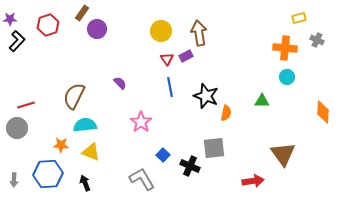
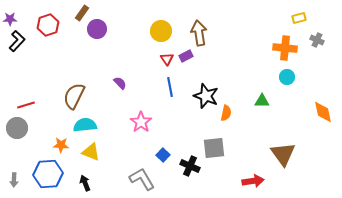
orange diamond: rotated 15 degrees counterclockwise
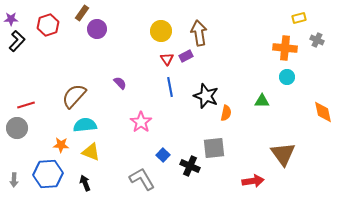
purple star: moved 1 px right
brown semicircle: rotated 16 degrees clockwise
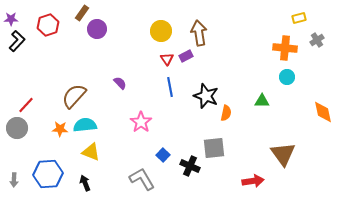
gray cross: rotated 32 degrees clockwise
red line: rotated 30 degrees counterclockwise
orange star: moved 1 px left, 16 px up
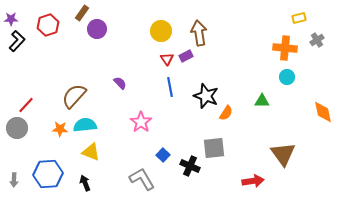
orange semicircle: rotated 21 degrees clockwise
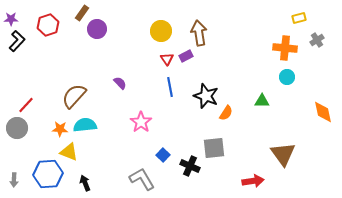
yellow triangle: moved 22 px left
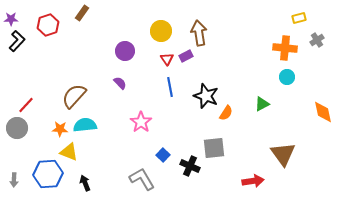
purple circle: moved 28 px right, 22 px down
green triangle: moved 3 px down; rotated 28 degrees counterclockwise
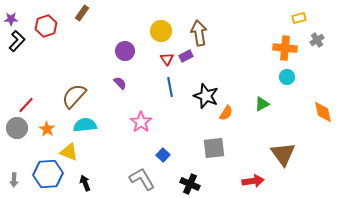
red hexagon: moved 2 px left, 1 px down
orange star: moved 13 px left; rotated 28 degrees clockwise
black cross: moved 18 px down
